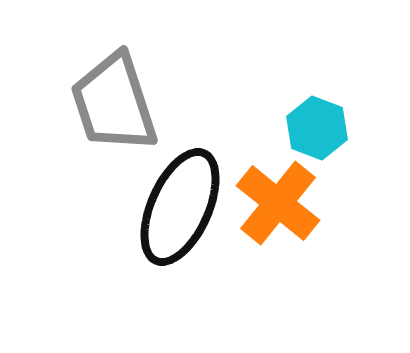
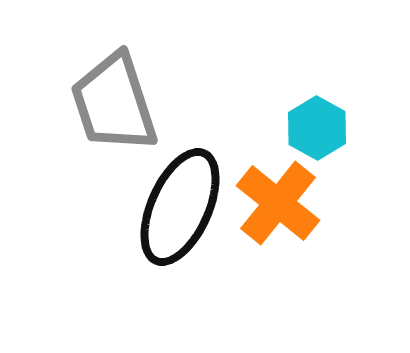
cyan hexagon: rotated 8 degrees clockwise
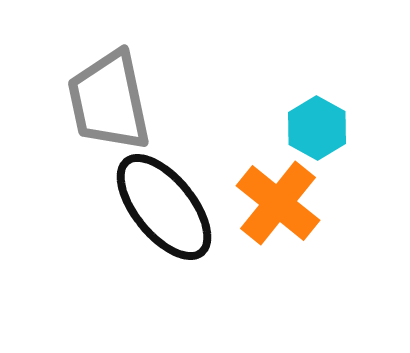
gray trapezoid: moved 5 px left, 2 px up; rotated 6 degrees clockwise
black ellipse: moved 16 px left; rotated 63 degrees counterclockwise
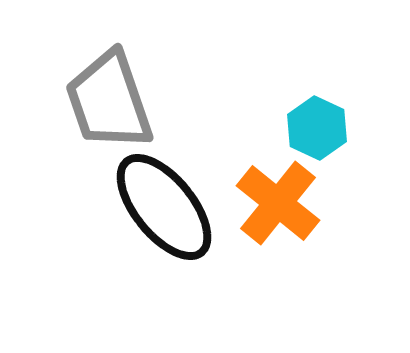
gray trapezoid: rotated 7 degrees counterclockwise
cyan hexagon: rotated 4 degrees counterclockwise
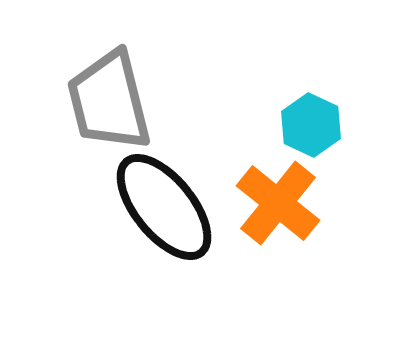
gray trapezoid: rotated 5 degrees clockwise
cyan hexagon: moved 6 px left, 3 px up
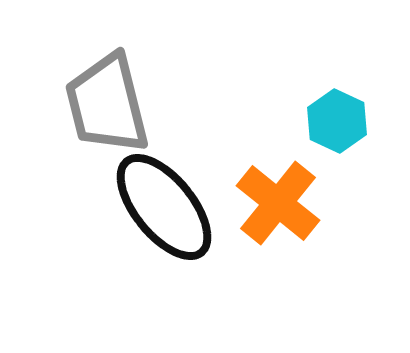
gray trapezoid: moved 2 px left, 3 px down
cyan hexagon: moved 26 px right, 4 px up
